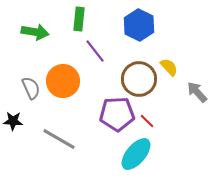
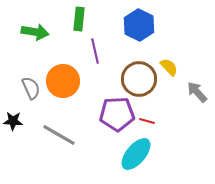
purple line: rotated 25 degrees clockwise
red line: rotated 28 degrees counterclockwise
gray line: moved 4 px up
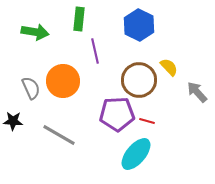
brown circle: moved 1 px down
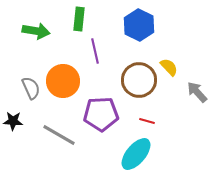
green arrow: moved 1 px right, 1 px up
purple pentagon: moved 16 px left
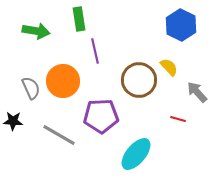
green rectangle: rotated 15 degrees counterclockwise
blue hexagon: moved 42 px right
purple pentagon: moved 2 px down
red line: moved 31 px right, 2 px up
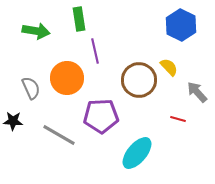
orange circle: moved 4 px right, 3 px up
cyan ellipse: moved 1 px right, 1 px up
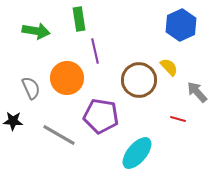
blue hexagon: rotated 8 degrees clockwise
purple pentagon: rotated 12 degrees clockwise
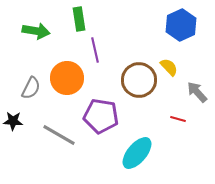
purple line: moved 1 px up
gray semicircle: rotated 50 degrees clockwise
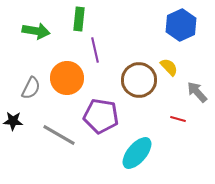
green rectangle: rotated 15 degrees clockwise
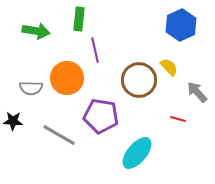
gray semicircle: rotated 65 degrees clockwise
